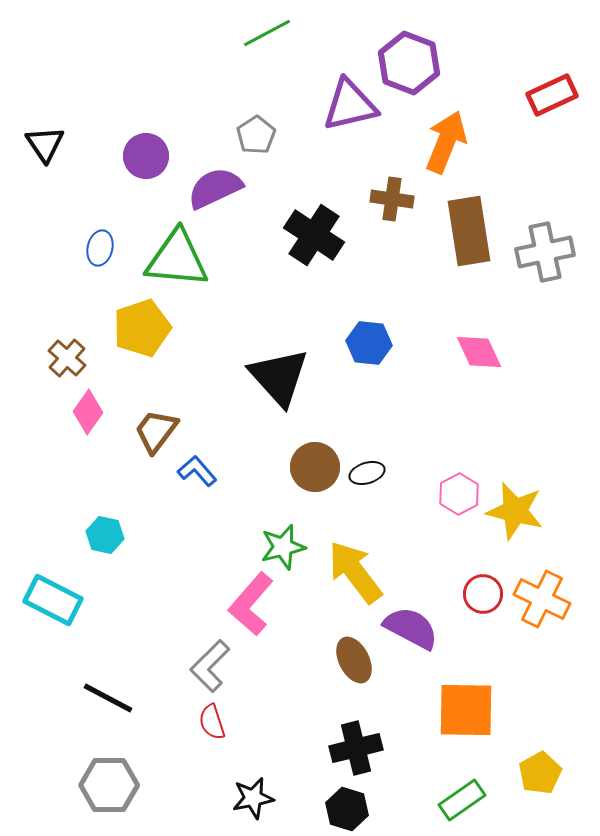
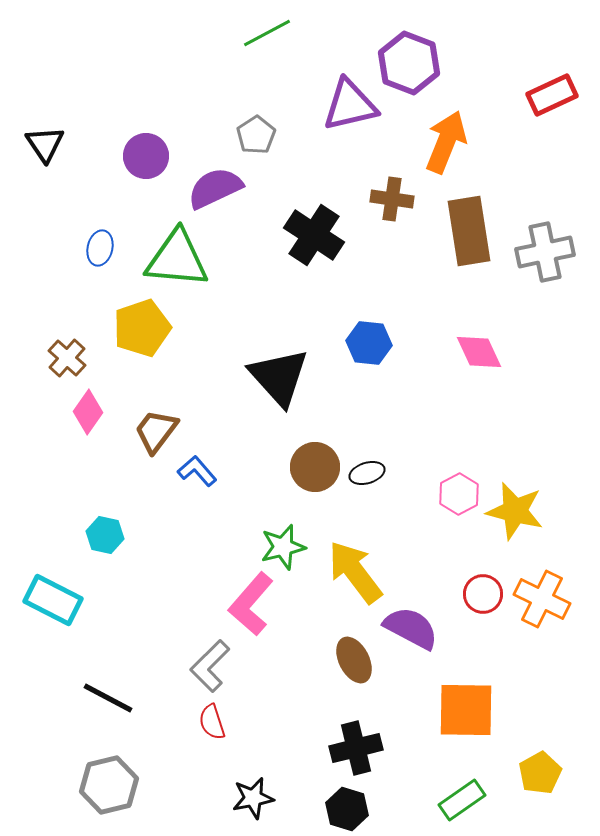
gray hexagon at (109, 785): rotated 14 degrees counterclockwise
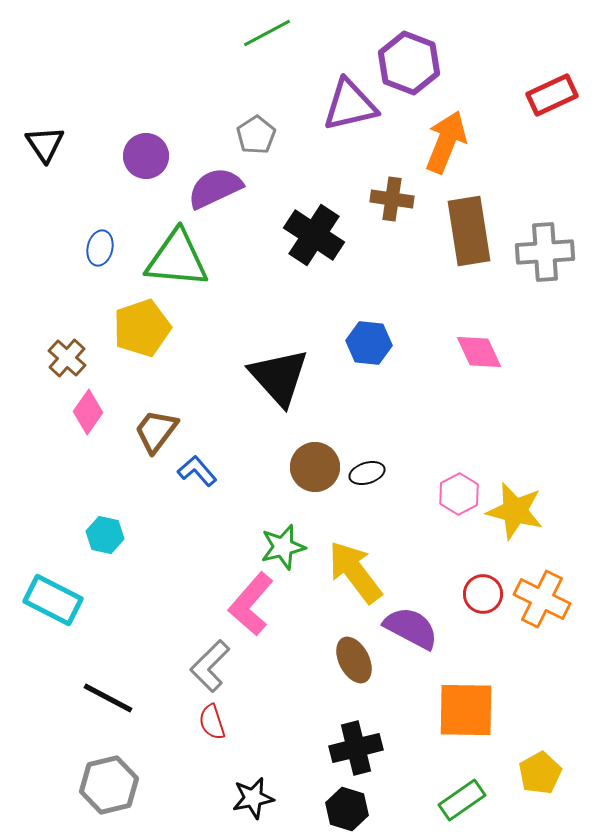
gray cross at (545, 252): rotated 8 degrees clockwise
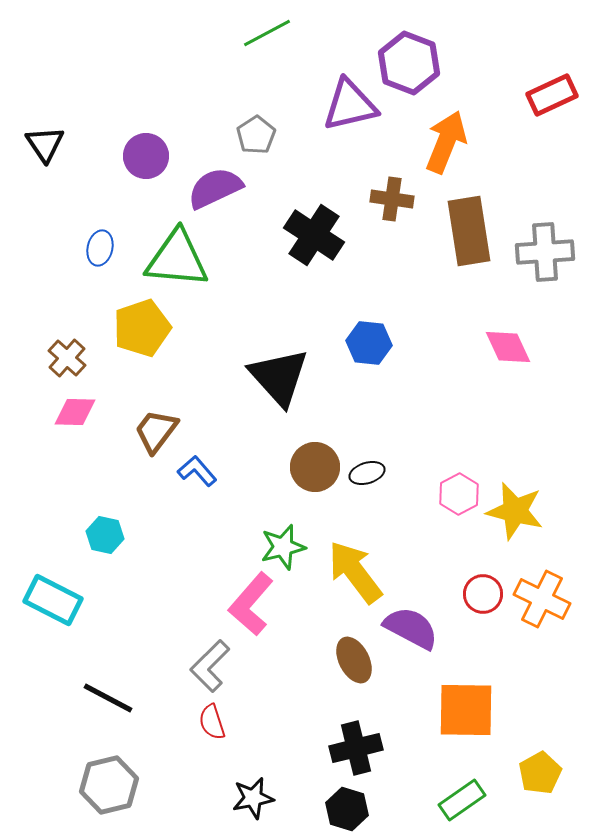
pink diamond at (479, 352): moved 29 px right, 5 px up
pink diamond at (88, 412): moved 13 px left; rotated 57 degrees clockwise
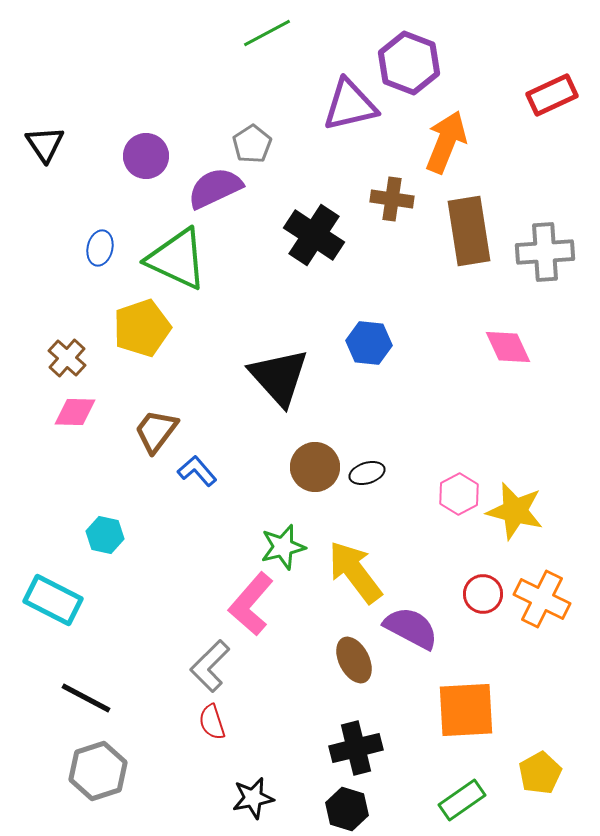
gray pentagon at (256, 135): moved 4 px left, 9 px down
green triangle at (177, 259): rotated 20 degrees clockwise
black line at (108, 698): moved 22 px left
orange square at (466, 710): rotated 4 degrees counterclockwise
gray hexagon at (109, 785): moved 11 px left, 14 px up; rotated 4 degrees counterclockwise
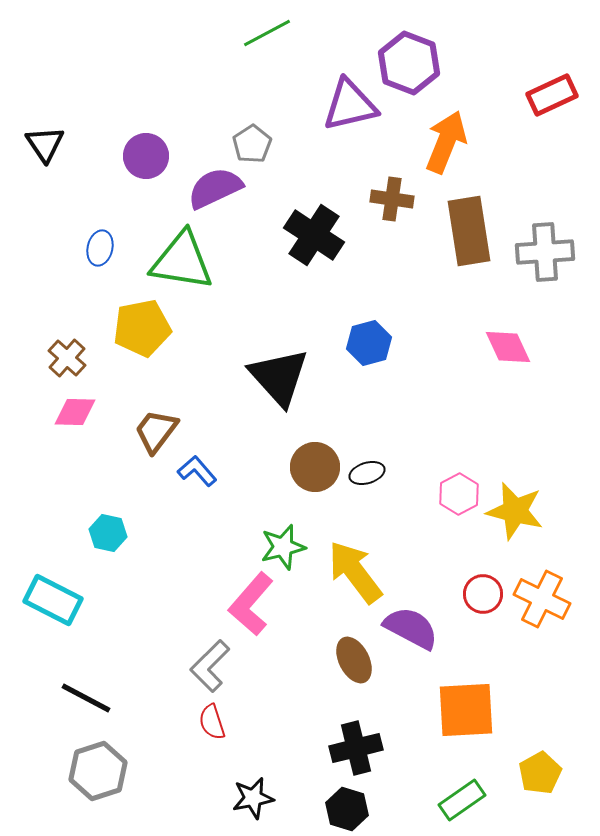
green triangle at (177, 259): moved 5 px right, 2 px down; rotated 16 degrees counterclockwise
yellow pentagon at (142, 328): rotated 8 degrees clockwise
blue hexagon at (369, 343): rotated 21 degrees counterclockwise
cyan hexagon at (105, 535): moved 3 px right, 2 px up
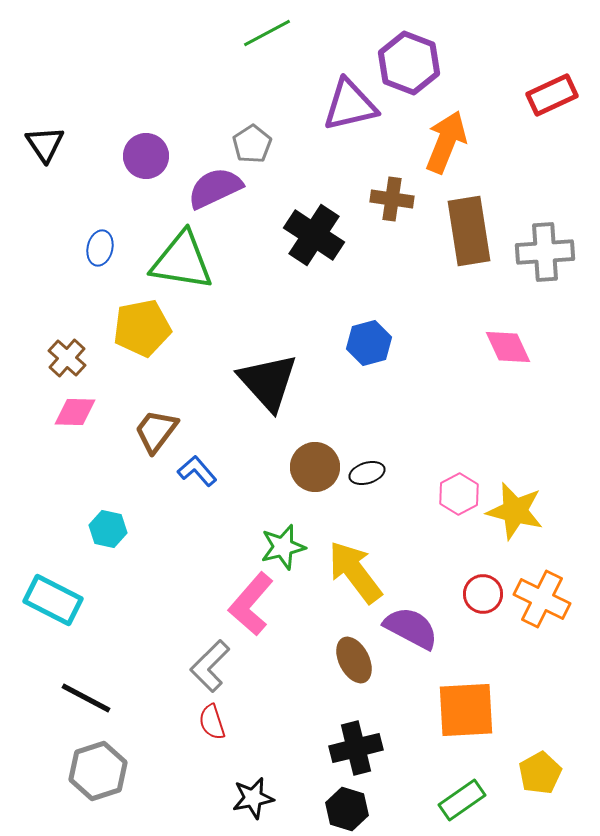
black triangle at (279, 377): moved 11 px left, 5 px down
cyan hexagon at (108, 533): moved 4 px up
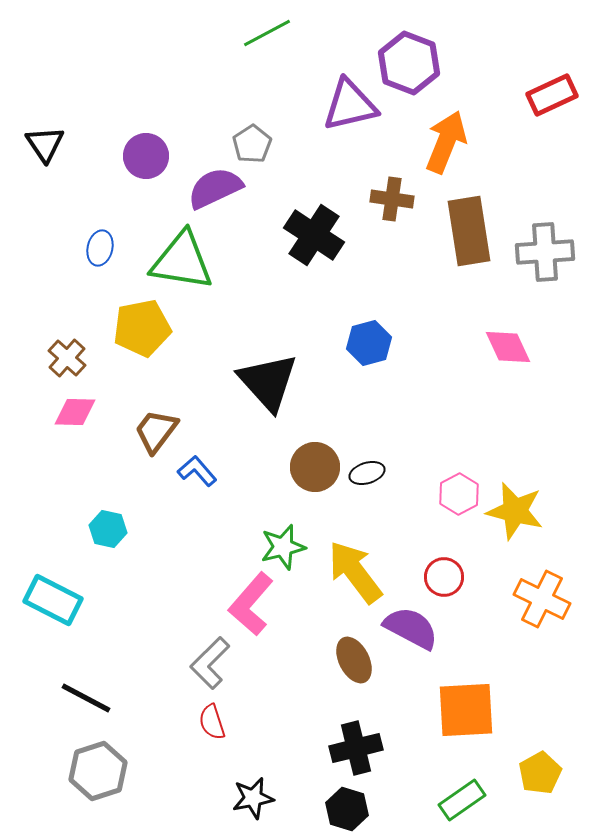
red circle at (483, 594): moved 39 px left, 17 px up
gray L-shape at (210, 666): moved 3 px up
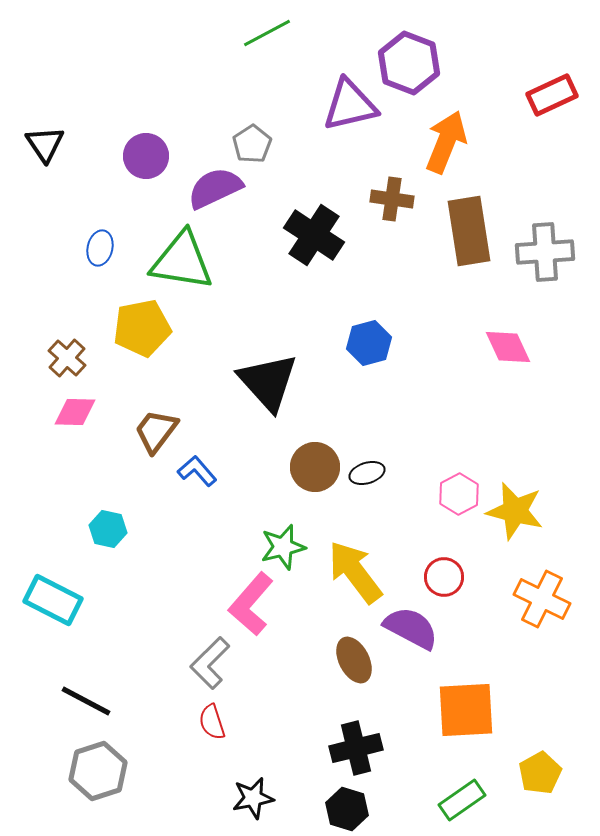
black line at (86, 698): moved 3 px down
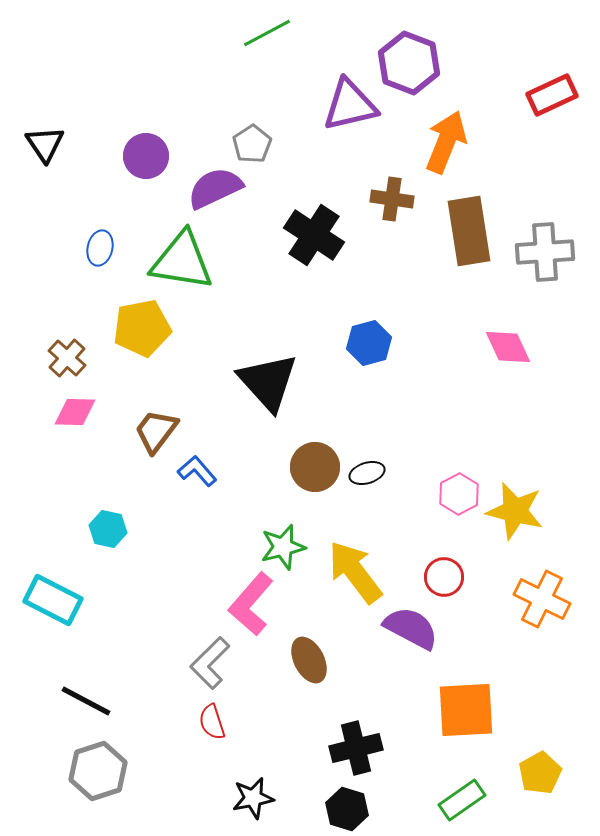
brown ellipse at (354, 660): moved 45 px left
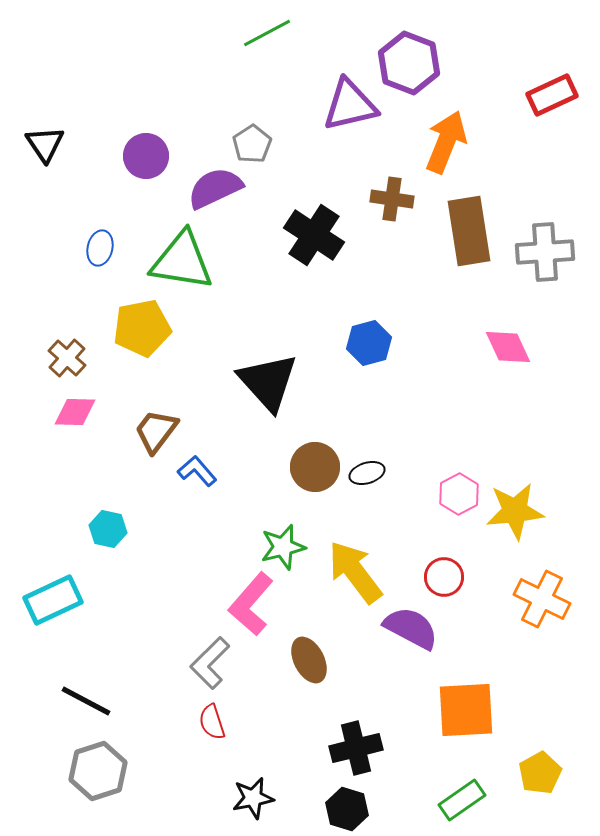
yellow star at (515, 511): rotated 20 degrees counterclockwise
cyan rectangle at (53, 600): rotated 52 degrees counterclockwise
